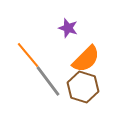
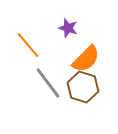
orange line: moved 10 px up
gray line: moved 2 px down
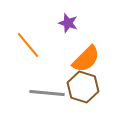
purple star: moved 5 px up
gray line: moved 1 px left, 10 px down; rotated 48 degrees counterclockwise
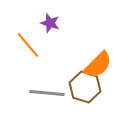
purple star: moved 18 px left
orange semicircle: moved 12 px right, 6 px down
brown hexagon: moved 2 px right
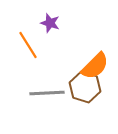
orange line: rotated 8 degrees clockwise
orange semicircle: moved 3 px left, 1 px down
gray line: rotated 8 degrees counterclockwise
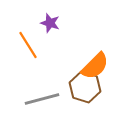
gray line: moved 5 px left, 6 px down; rotated 12 degrees counterclockwise
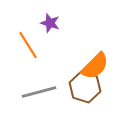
gray line: moved 3 px left, 7 px up
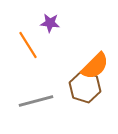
purple star: rotated 12 degrees counterclockwise
gray line: moved 3 px left, 9 px down
